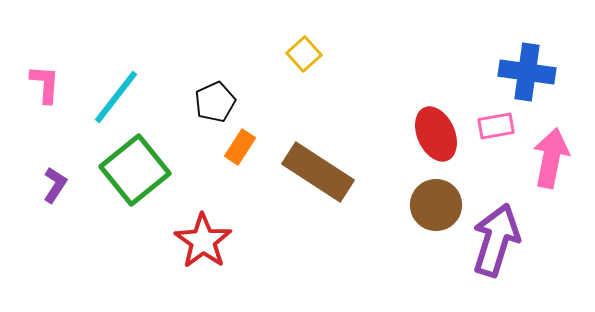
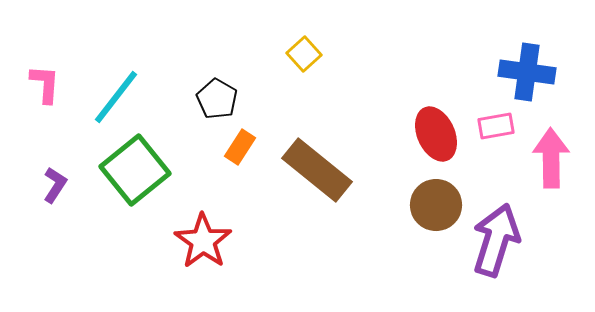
black pentagon: moved 2 px right, 3 px up; rotated 18 degrees counterclockwise
pink arrow: rotated 12 degrees counterclockwise
brown rectangle: moved 1 px left, 2 px up; rotated 6 degrees clockwise
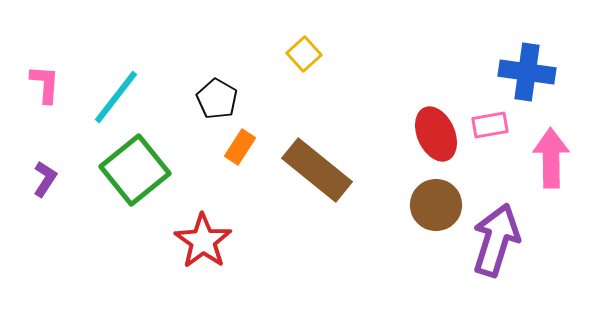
pink rectangle: moved 6 px left, 1 px up
purple L-shape: moved 10 px left, 6 px up
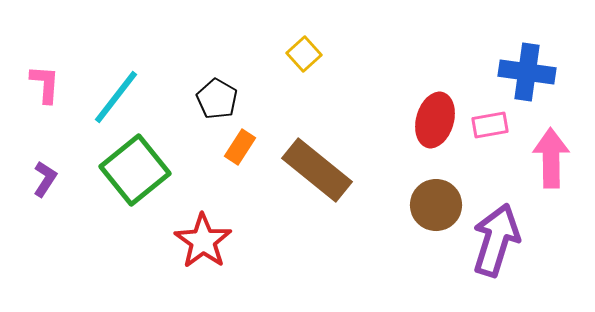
red ellipse: moved 1 px left, 14 px up; rotated 40 degrees clockwise
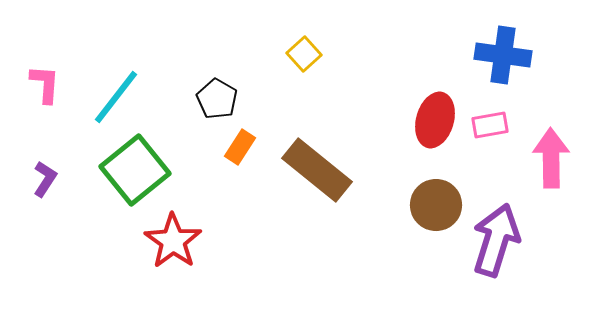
blue cross: moved 24 px left, 17 px up
red star: moved 30 px left
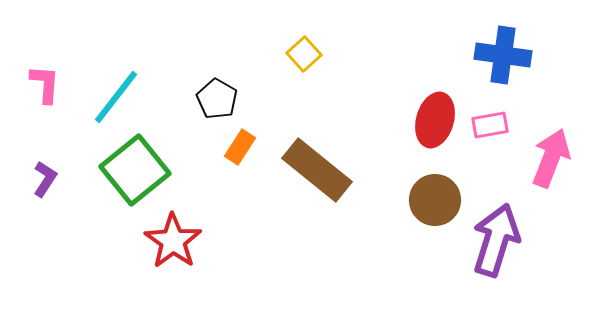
pink arrow: rotated 22 degrees clockwise
brown circle: moved 1 px left, 5 px up
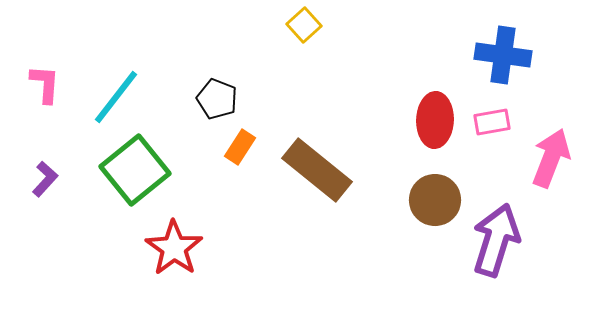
yellow square: moved 29 px up
black pentagon: rotated 9 degrees counterclockwise
red ellipse: rotated 14 degrees counterclockwise
pink rectangle: moved 2 px right, 3 px up
purple L-shape: rotated 9 degrees clockwise
red star: moved 1 px right, 7 px down
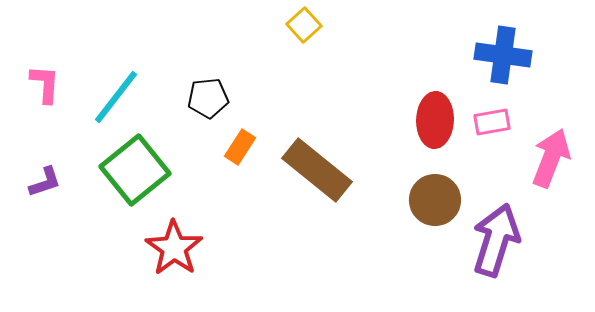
black pentagon: moved 9 px left, 1 px up; rotated 27 degrees counterclockwise
purple L-shape: moved 3 px down; rotated 30 degrees clockwise
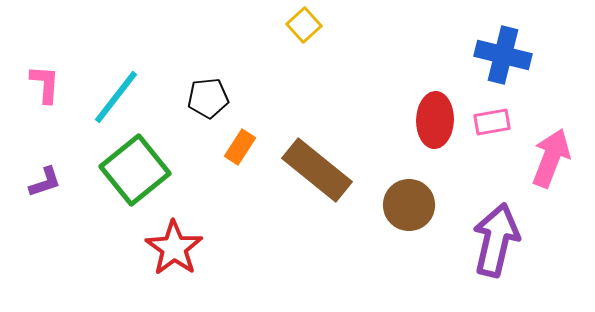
blue cross: rotated 6 degrees clockwise
brown circle: moved 26 px left, 5 px down
purple arrow: rotated 4 degrees counterclockwise
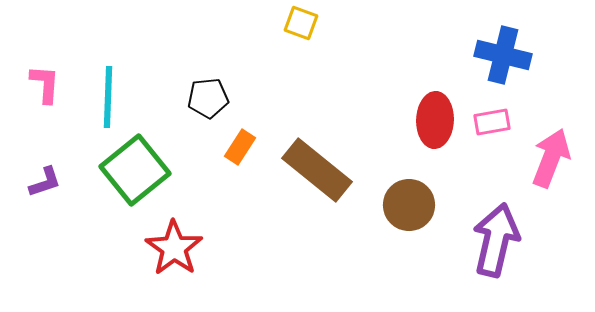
yellow square: moved 3 px left, 2 px up; rotated 28 degrees counterclockwise
cyan line: moved 8 px left; rotated 36 degrees counterclockwise
